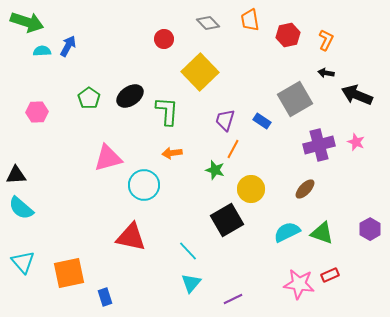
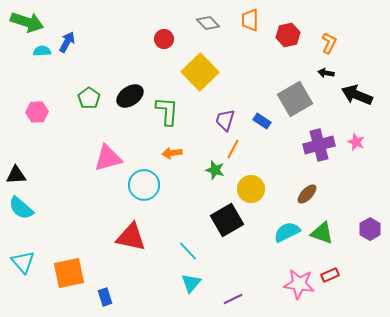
orange trapezoid at (250, 20): rotated 10 degrees clockwise
orange L-shape at (326, 40): moved 3 px right, 3 px down
blue arrow at (68, 46): moved 1 px left, 4 px up
brown ellipse at (305, 189): moved 2 px right, 5 px down
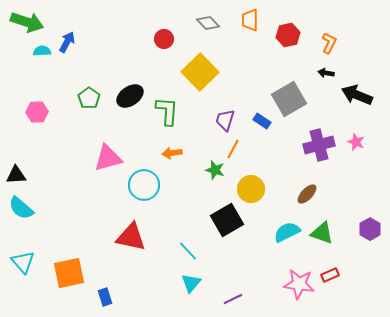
gray square at (295, 99): moved 6 px left
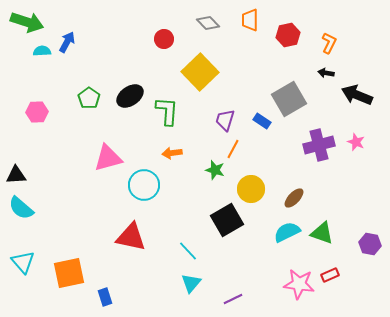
brown ellipse at (307, 194): moved 13 px left, 4 px down
purple hexagon at (370, 229): moved 15 px down; rotated 20 degrees counterclockwise
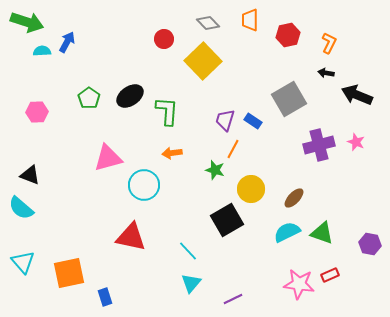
yellow square at (200, 72): moved 3 px right, 11 px up
blue rectangle at (262, 121): moved 9 px left
black triangle at (16, 175): moved 14 px right; rotated 25 degrees clockwise
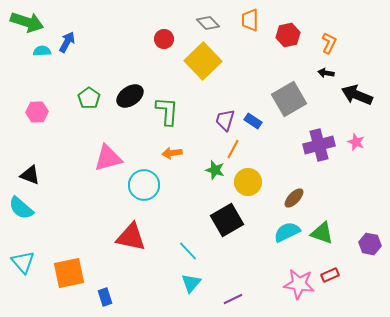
yellow circle at (251, 189): moved 3 px left, 7 px up
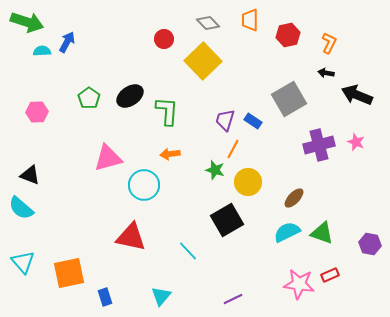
orange arrow at (172, 153): moved 2 px left, 1 px down
cyan triangle at (191, 283): moved 30 px left, 13 px down
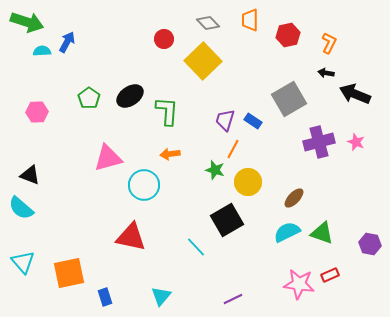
black arrow at (357, 95): moved 2 px left, 1 px up
purple cross at (319, 145): moved 3 px up
cyan line at (188, 251): moved 8 px right, 4 px up
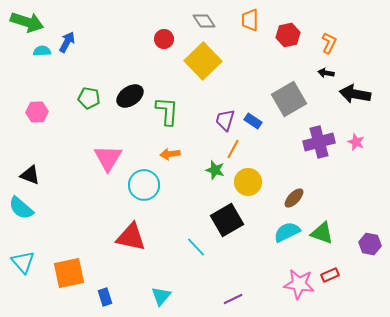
gray diamond at (208, 23): moved 4 px left, 2 px up; rotated 10 degrees clockwise
black arrow at (355, 94): rotated 12 degrees counterclockwise
green pentagon at (89, 98): rotated 25 degrees counterclockwise
pink triangle at (108, 158): rotated 44 degrees counterclockwise
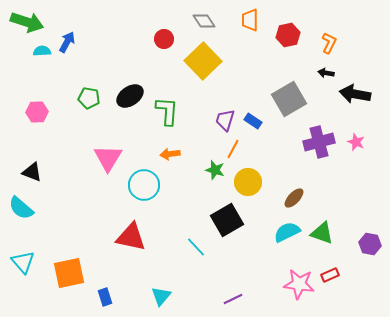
black triangle at (30, 175): moved 2 px right, 3 px up
